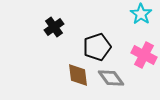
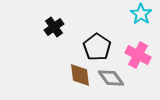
black pentagon: rotated 20 degrees counterclockwise
pink cross: moved 6 px left
brown diamond: moved 2 px right
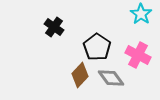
black cross: rotated 18 degrees counterclockwise
brown diamond: rotated 50 degrees clockwise
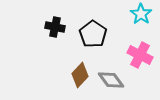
black cross: moved 1 px right; rotated 24 degrees counterclockwise
black pentagon: moved 4 px left, 13 px up
pink cross: moved 2 px right
gray diamond: moved 2 px down
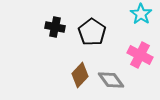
black pentagon: moved 1 px left, 2 px up
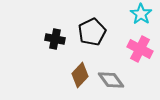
black cross: moved 12 px down
black pentagon: rotated 12 degrees clockwise
pink cross: moved 6 px up
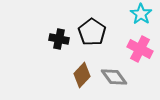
black pentagon: rotated 12 degrees counterclockwise
black cross: moved 4 px right
brown diamond: moved 2 px right
gray diamond: moved 3 px right, 3 px up
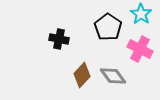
black pentagon: moved 16 px right, 5 px up
gray diamond: moved 1 px left, 1 px up
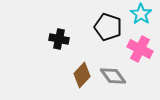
black pentagon: rotated 16 degrees counterclockwise
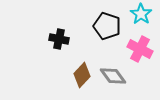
black pentagon: moved 1 px left, 1 px up
